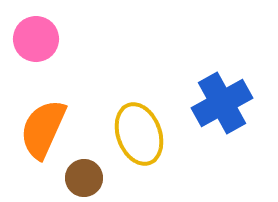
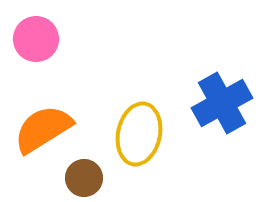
orange semicircle: rotated 34 degrees clockwise
yellow ellipse: rotated 32 degrees clockwise
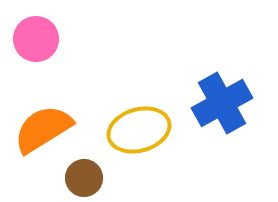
yellow ellipse: moved 4 px up; rotated 62 degrees clockwise
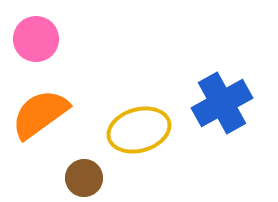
orange semicircle: moved 3 px left, 15 px up; rotated 4 degrees counterclockwise
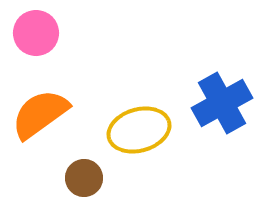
pink circle: moved 6 px up
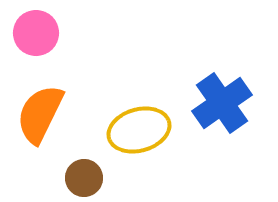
blue cross: rotated 6 degrees counterclockwise
orange semicircle: rotated 28 degrees counterclockwise
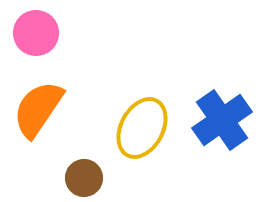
blue cross: moved 17 px down
orange semicircle: moved 2 px left, 5 px up; rotated 8 degrees clockwise
yellow ellipse: moved 3 px right, 2 px up; rotated 46 degrees counterclockwise
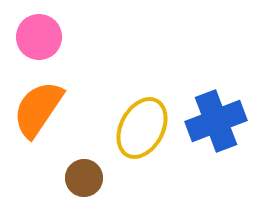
pink circle: moved 3 px right, 4 px down
blue cross: moved 6 px left, 1 px down; rotated 14 degrees clockwise
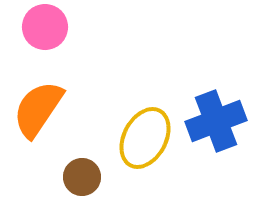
pink circle: moved 6 px right, 10 px up
yellow ellipse: moved 3 px right, 10 px down
brown circle: moved 2 px left, 1 px up
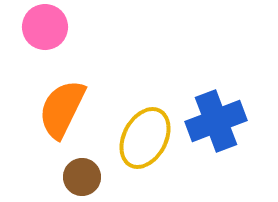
orange semicircle: moved 24 px right; rotated 8 degrees counterclockwise
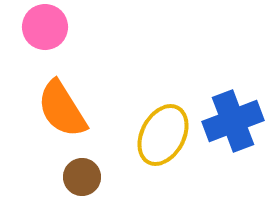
orange semicircle: rotated 58 degrees counterclockwise
blue cross: moved 17 px right
yellow ellipse: moved 18 px right, 3 px up
